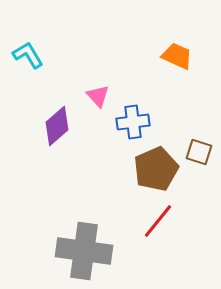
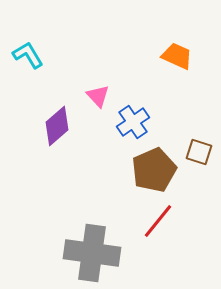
blue cross: rotated 28 degrees counterclockwise
brown pentagon: moved 2 px left, 1 px down
gray cross: moved 8 px right, 2 px down
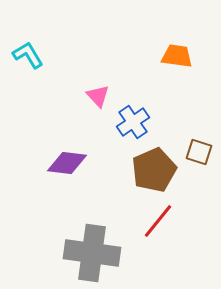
orange trapezoid: rotated 16 degrees counterclockwise
purple diamond: moved 10 px right, 37 px down; rotated 48 degrees clockwise
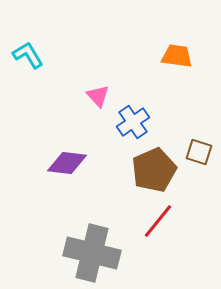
gray cross: rotated 6 degrees clockwise
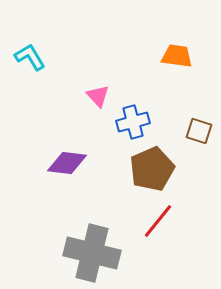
cyan L-shape: moved 2 px right, 2 px down
blue cross: rotated 20 degrees clockwise
brown square: moved 21 px up
brown pentagon: moved 2 px left, 1 px up
